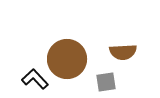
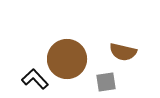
brown semicircle: rotated 16 degrees clockwise
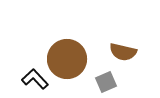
gray square: rotated 15 degrees counterclockwise
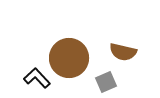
brown circle: moved 2 px right, 1 px up
black L-shape: moved 2 px right, 1 px up
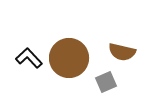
brown semicircle: moved 1 px left
black L-shape: moved 8 px left, 20 px up
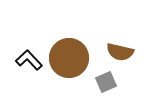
brown semicircle: moved 2 px left
black L-shape: moved 2 px down
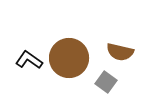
black L-shape: rotated 12 degrees counterclockwise
gray square: rotated 30 degrees counterclockwise
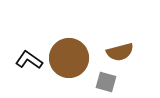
brown semicircle: rotated 28 degrees counterclockwise
gray square: rotated 20 degrees counterclockwise
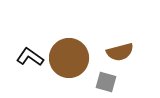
black L-shape: moved 1 px right, 3 px up
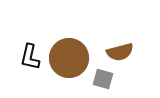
black L-shape: rotated 112 degrees counterclockwise
gray square: moved 3 px left, 3 px up
